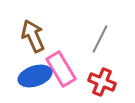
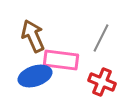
gray line: moved 1 px right, 1 px up
pink rectangle: moved 9 px up; rotated 52 degrees counterclockwise
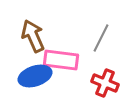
red cross: moved 3 px right, 1 px down
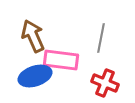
gray line: rotated 16 degrees counterclockwise
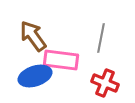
brown arrow: rotated 12 degrees counterclockwise
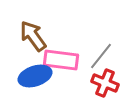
gray line: moved 18 px down; rotated 28 degrees clockwise
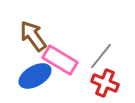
pink rectangle: moved 1 px left; rotated 24 degrees clockwise
blue ellipse: rotated 12 degrees counterclockwise
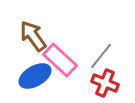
pink rectangle: rotated 12 degrees clockwise
